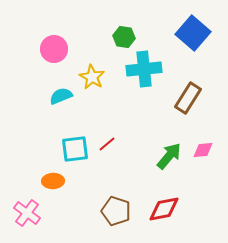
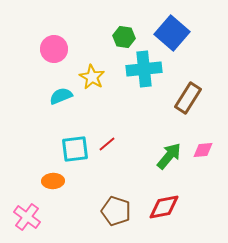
blue square: moved 21 px left
red diamond: moved 2 px up
pink cross: moved 4 px down
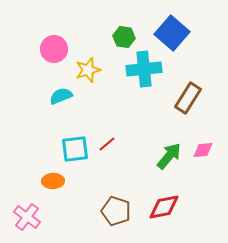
yellow star: moved 4 px left, 7 px up; rotated 25 degrees clockwise
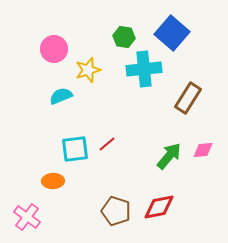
red diamond: moved 5 px left
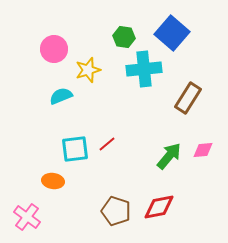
orange ellipse: rotated 10 degrees clockwise
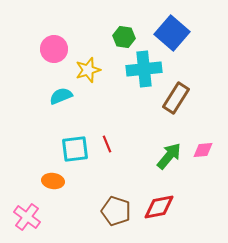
brown rectangle: moved 12 px left
red line: rotated 72 degrees counterclockwise
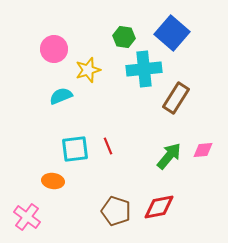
red line: moved 1 px right, 2 px down
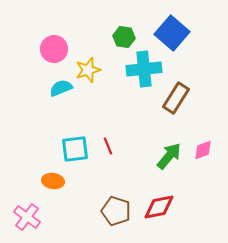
cyan semicircle: moved 8 px up
pink diamond: rotated 15 degrees counterclockwise
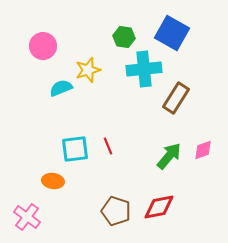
blue square: rotated 12 degrees counterclockwise
pink circle: moved 11 px left, 3 px up
